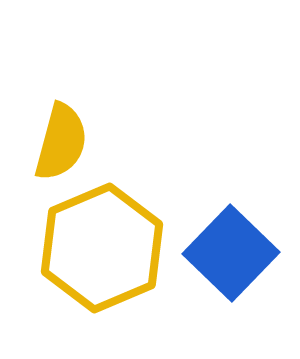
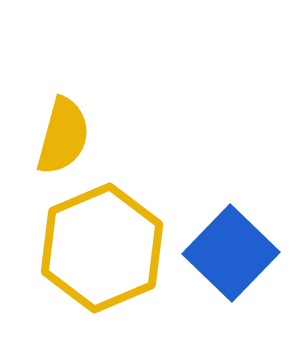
yellow semicircle: moved 2 px right, 6 px up
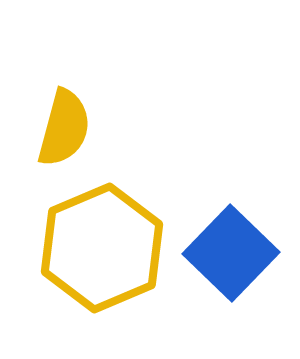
yellow semicircle: moved 1 px right, 8 px up
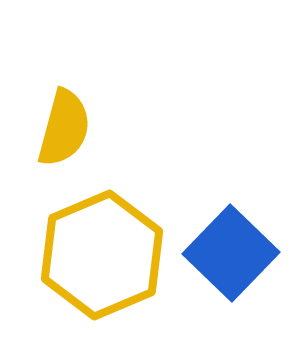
yellow hexagon: moved 7 px down
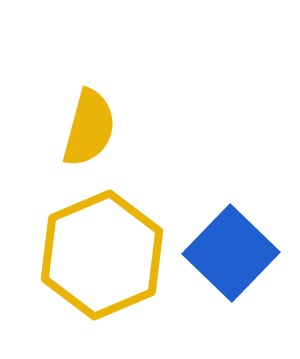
yellow semicircle: moved 25 px right
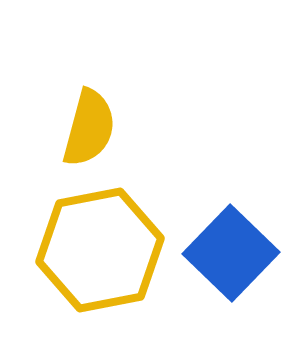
yellow hexagon: moved 2 px left, 5 px up; rotated 12 degrees clockwise
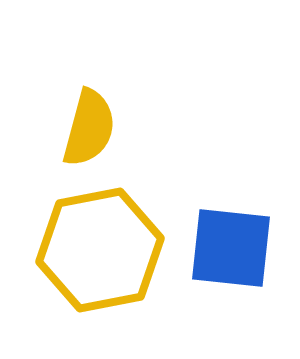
blue square: moved 5 px up; rotated 38 degrees counterclockwise
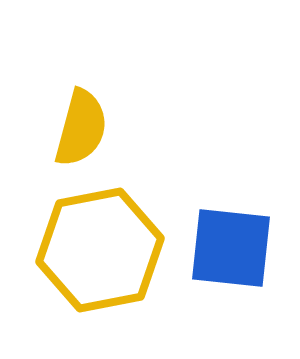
yellow semicircle: moved 8 px left
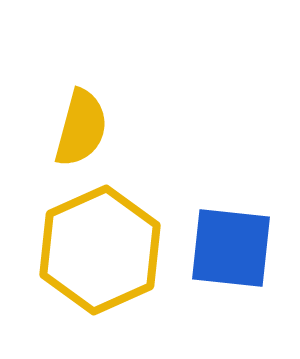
yellow hexagon: rotated 13 degrees counterclockwise
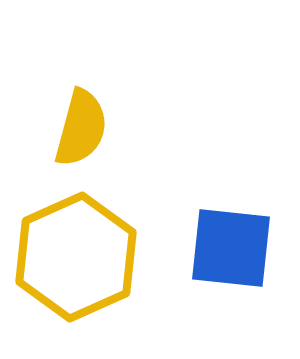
yellow hexagon: moved 24 px left, 7 px down
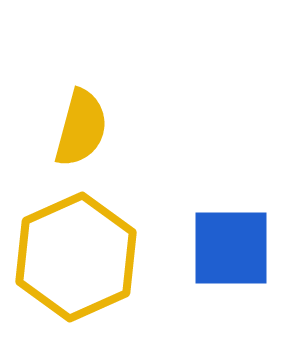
blue square: rotated 6 degrees counterclockwise
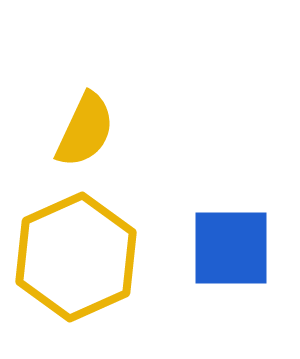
yellow semicircle: moved 4 px right, 2 px down; rotated 10 degrees clockwise
